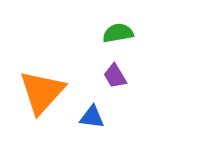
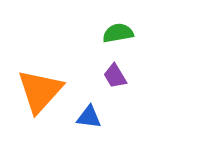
orange triangle: moved 2 px left, 1 px up
blue triangle: moved 3 px left
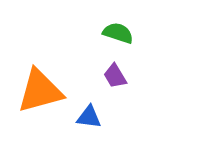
green semicircle: rotated 28 degrees clockwise
orange triangle: rotated 33 degrees clockwise
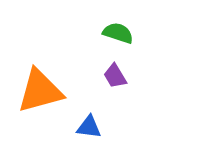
blue triangle: moved 10 px down
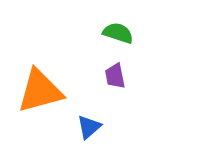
purple trapezoid: rotated 20 degrees clockwise
blue triangle: rotated 48 degrees counterclockwise
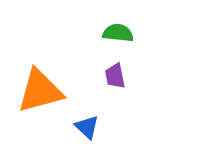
green semicircle: rotated 12 degrees counterclockwise
blue triangle: moved 2 px left; rotated 36 degrees counterclockwise
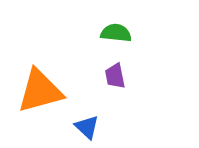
green semicircle: moved 2 px left
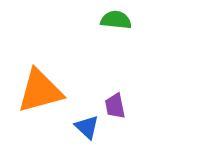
green semicircle: moved 13 px up
purple trapezoid: moved 30 px down
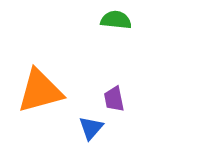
purple trapezoid: moved 1 px left, 7 px up
blue triangle: moved 4 px right, 1 px down; rotated 28 degrees clockwise
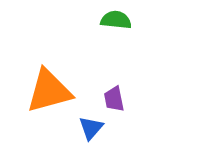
orange triangle: moved 9 px right
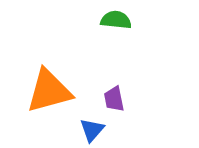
blue triangle: moved 1 px right, 2 px down
